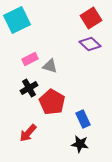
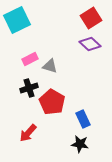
black cross: rotated 12 degrees clockwise
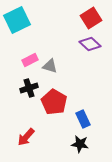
pink rectangle: moved 1 px down
red pentagon: moved 2 px right
red arrow: moved 2 px left, 4 px down
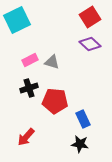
red square: moved 1 px left, 1 px up
gray triangle: moved 2 px right, 4 px up
red pentagon: moved 1 px right, 1 px up; rotated 25 degrees counterclockwise
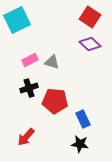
red square: rotated 25 degrees counterclockwise
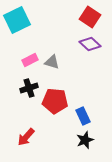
blue rectangle: moved 3 px up
black star: moved 5 px right, 4 px up; rotated 30 degrees counterclockwise
